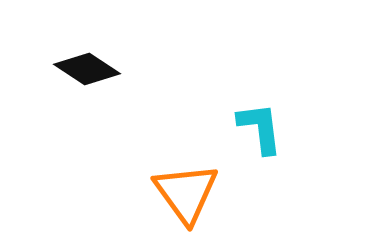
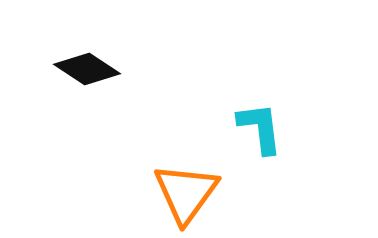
orange triangle: rotated 12 degrees clockwise
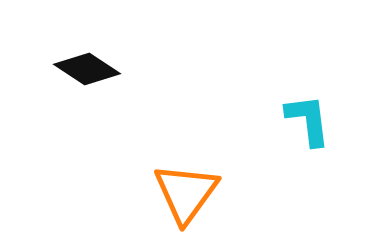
cyan L-shape: moved 48 px right, 8 px up
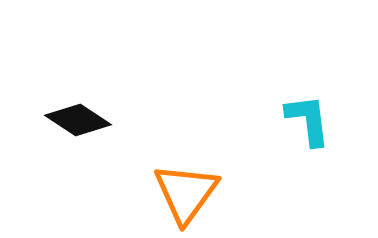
black diamond: moved 9 px left, 51 px down
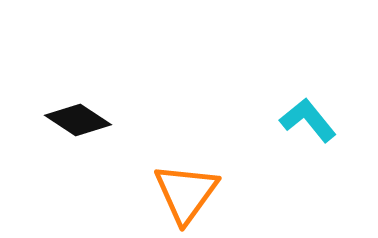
cyan L-shape: rotated 32 degrees counterclockwise
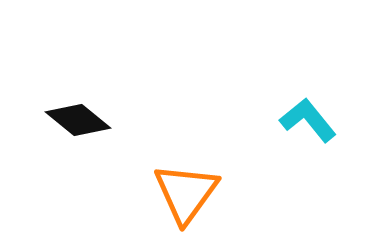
black diamond: rotated 6 degrees clockwise
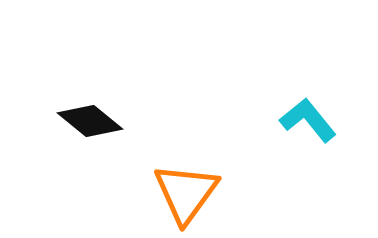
black diamond: moved 12 px right, 1 px down
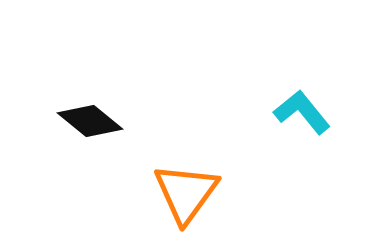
cyan L-shape: moved 6 px left, 8 px up
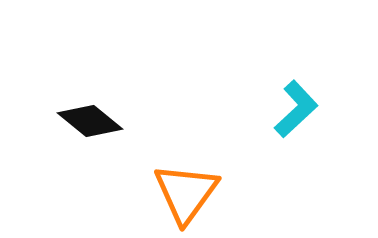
cyan L-shape: moved 6 px left, 3 px up; rotated 86 degrees clockwise
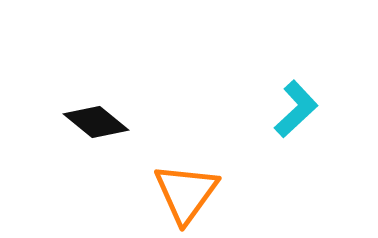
black diamond: moved 6 px right, 1 px down
